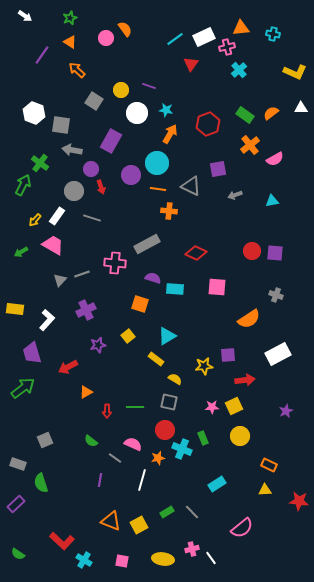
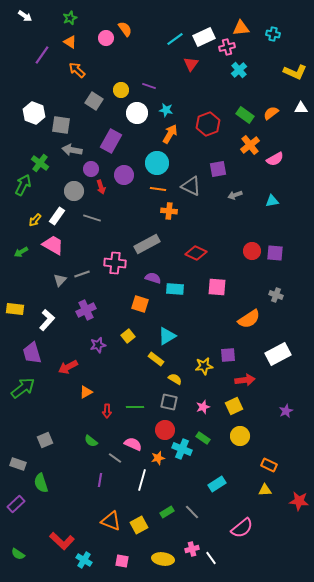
purple circle at (131, 175): moved 7 px left
pink star at (212, 407): moved 9 px left; rotated 16 degrees counterclockwise
green rectangle at (203, 438): rotated 32 degrees counterclockwise
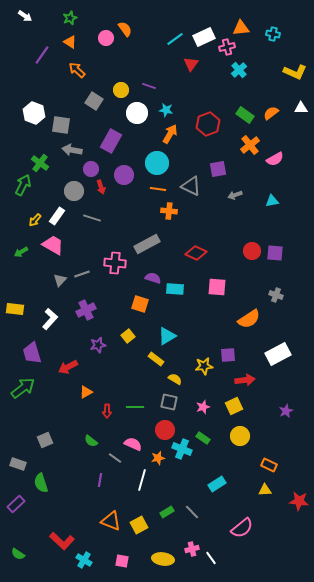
white L-shape at (47, 320): moved 3 px right, 1 px up
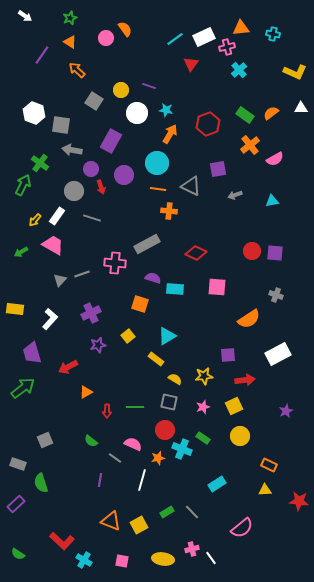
purple cross at (86, 310): moved 5 px right, 3 px down
yellow star at (204, 366): moved 10 px down
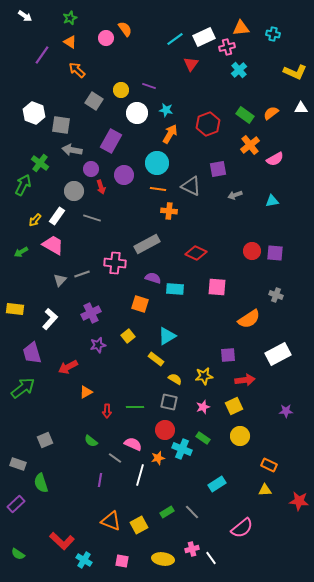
purple star at (286, 411): rotated 24 degrees clockwise
white line at (142, 480): moved 2 px left, 5 px up
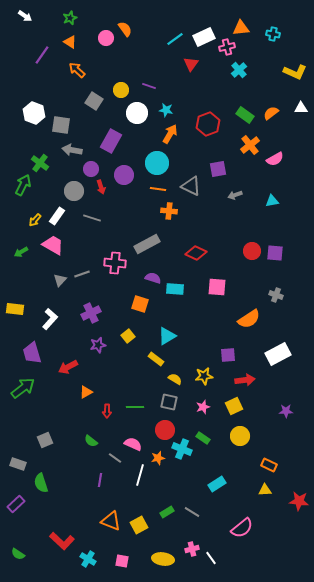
gray line at (192, 512): rotated 14 degrees counterclockwise
cyan cross at (84, 560): moved 4 px right, 1 px up
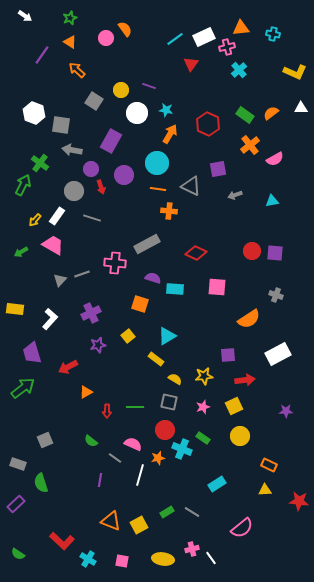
red hexagon at (208, 124): rotated 15 degrees counterclockwise
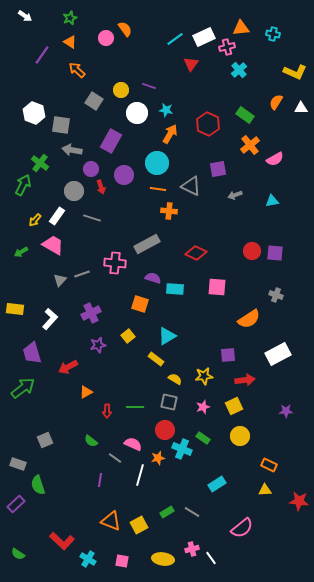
orange semicircle at (271, 113): moved 5 px right, 11 px up; rotated 21 degrees counterclockwise
green semicircle at (41, 483): moved 3 px left, 2 px down
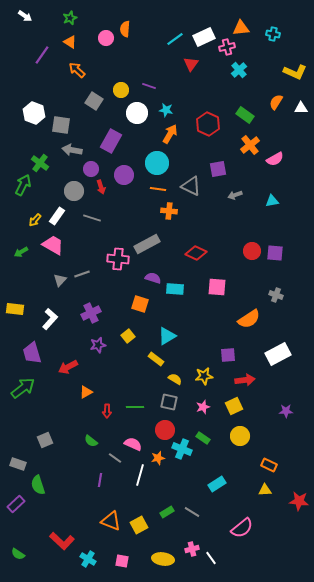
orange semicircle at (125, 29): rotated 140 degrees counterclockwise
pink cross at (115, 263): moved 3 px right, 4 px up
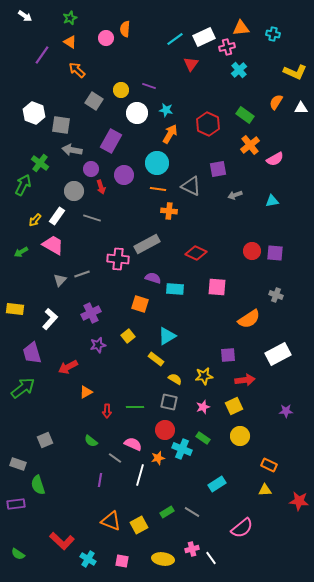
purple rectangle at (16, 504): rotated 36 degrees clockwise
